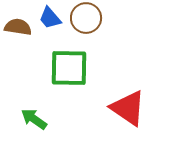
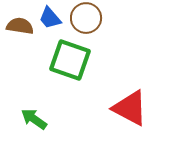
brown semicircle: moved 2 px right, 1 px up
green square: moved 1 px right, 8 px up; rotated 18 degrees clockwise
red triangle: moved 2 px right; rotated 6 degrees counterclockwise
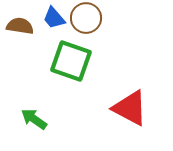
blue trapezoid: moved 4 px right
green square: moved 1 px right, 1 px down
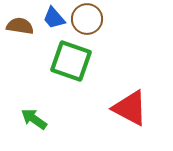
brown circle: moved 1 px right, 1 px down
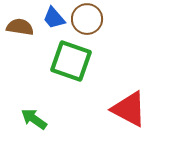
brown semicircle: moved 1 px down
red triangle: moved 1 px left, 1 px down
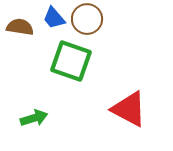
green arrow: moved 1 px up; rotated 128 degrees clockwise
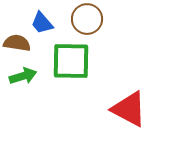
blue trapezoid: moved 12 px left, 5 px down
brown semicircle: moved 3 px left, 16 px down
green square: rotated 18 degrees counterclockwise
green arrow: moved 11 px left, 42 px up
